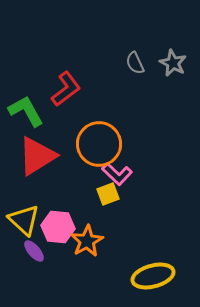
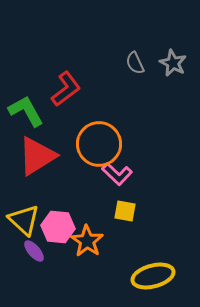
yellow square: moved 17 px right, 17 px down; rotated 30 degrees clockwise
orange star: rotated 8 degrees counterclockwise
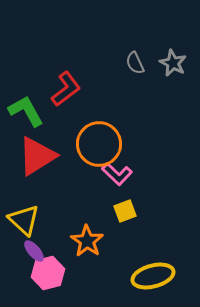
yellow square: rotated 30 degrees counterclockwise
pink hexagon: moved 10 px left, 46 px down; rotated 20 degrees counterclockwise
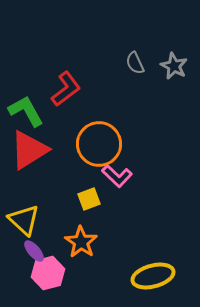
gray star: moved 1 px right, 3 px down
red triangle: moved 8 px left, 6 px up
pink L-shape: moved 2 px down
yellow square: moved 36 px left, 12 px up
orange star: moved 6 px left, 1 px down
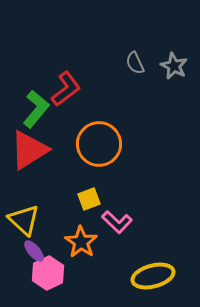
green L-shape: moved 10 px right, 2 px up; rotated 69 degrees clockwise
pink L-shape: moved 46 px down
pink hexagon: rotated 12 degrees counterclockwise
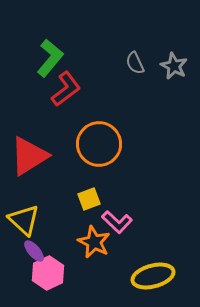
green L-shape: moved 14 px right, 51 px up
red triangle: moved 6 px down
orange star: moved 13 px right; rotated 8 degrees counterclockwise
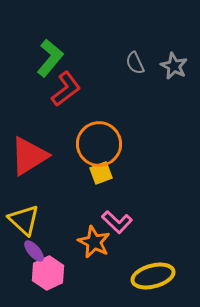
yellow square: moved 12 px right, 26 px up
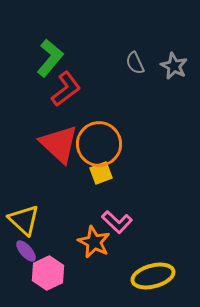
red triangle: moved 30 px right, 12 px up; rotated 45 degrees counterclockwise
purple ellipse: moved 8 px left
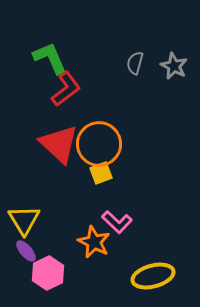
green L-shape: rotated 63 degrees counterclockwise
gray semicircle: rotated 40 degrees clockwise
yellow triangle: rotated 16 degrees clockwise
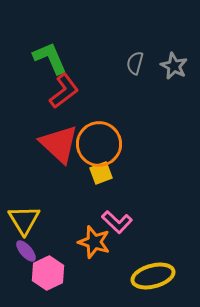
red L-shape: moved 2 px left, 2 px down
orange star: rotated 8 degrees counterclockwise
